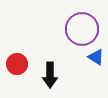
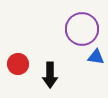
blue triangle: rotated 24 degrees counterclockwise
red circle: moved 1 px right
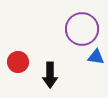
red circle: moved 2 px up
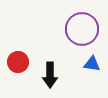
blue triangle: moved 4 px left, 7 px down
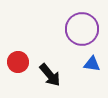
black arrow: rotated 40 degrees counterclockwise
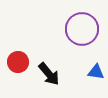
blue triangle: moved 4 px right, 8 px down
black arrow: moved 1 px left, 1 px up
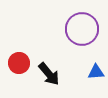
red circle: moved 1 px right, 1 px down
blue triangle: rotated 12 degrees counterclockwise
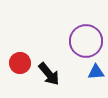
purple circle: moved 4 px right, 12 px down
red circle: moved 1 px right
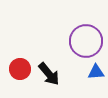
red circle: moved 6 px down
